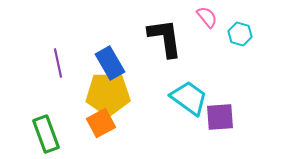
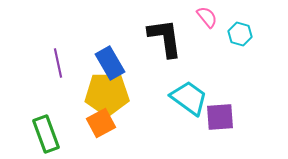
yellow pentagon: moved 1 px left
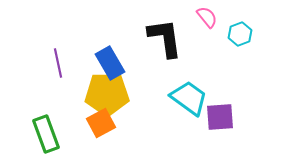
cyan hexagon: rotated 25 degrees clockwise
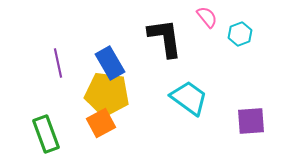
yellow pentagon: rotated 9 degrees clockwise
purple square: moved 31 px right, 4 px down
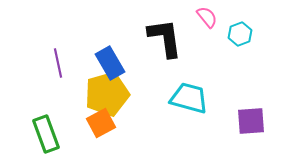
yellow pentagon: rotated 24 degrees counterclockwise
cyan trapezoid: rotated 21 degrees counterclockwise
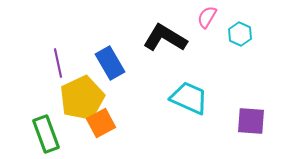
pink semicircle: rotated 110 degrees counterclockwise
cyan hexagon: rotated 15 degrees counterclockwise
black L-shape: rotated 51 degrees counterclockwise
yellow pentagon: moved 25 px left, 4 px down; rotated 9 degrees counterclockwise
cyan trapezoid: rotated 9 degrees clockwise
purple square: rotated 8 degrees clockwise
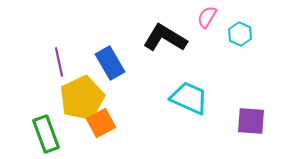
purple line: moved 1 px right, 1 px up
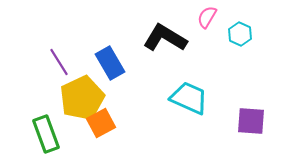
purple line: rotated 20 degrees counterclockwise
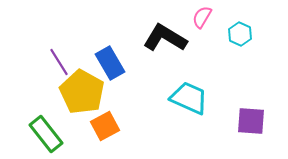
pink semicircle: moved 5 px left
yellow pentagon: moved 6 px up; rotated 18 degrees counterclockwise
orange square: moved 4 px right, 3 px down
green rectangle: rotated 18 degrees counterclockwise
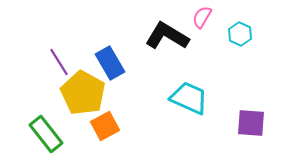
black L-shape: moved 2 px right, 2 px up
yellow pentagon: moved 1 px right, 1 px down
purple square: moved 2 px down
